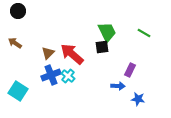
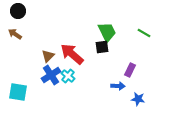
brown arrow: moved 9 px up
brown triangle: moved 3 px down
blue cross: rotated 12 degrees counterclockwise
cyan square: moved 1 px down; rotated 24 degrees counterclockwise
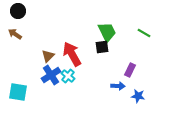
red arrow: rotated 20 degrees clockwise
blue star: moved 3 px up
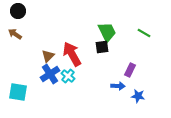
blue cross: moved 1 px left, 1 px up
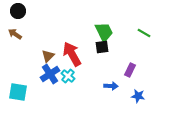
green trapezoid: moved 3 px left
blue arrow: moved 7 px left
